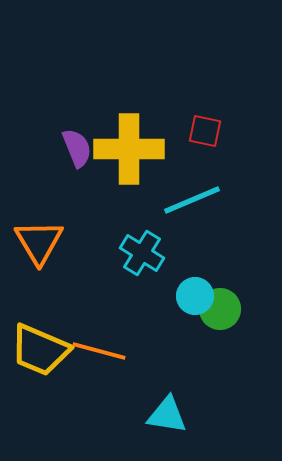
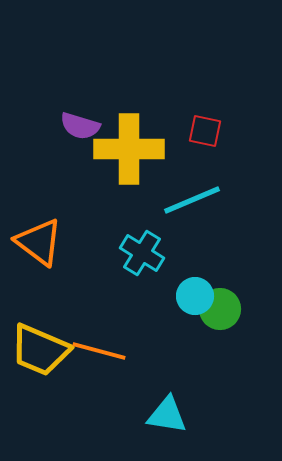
purple semicircle: moved 3 px right, 22 px up; rotated 129 degrees clockwise
orange triangle: rotated 22 degrees counterclockwise
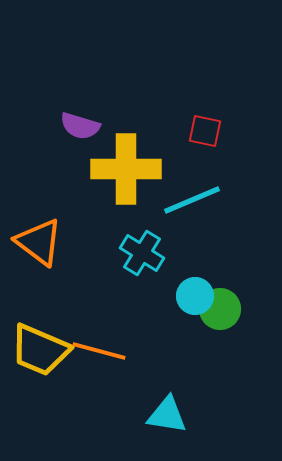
yellow cross: moved 3 px left, 20 px down
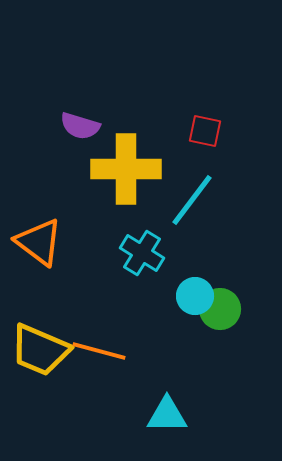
cyan line: rotated 30 degrees counterclockwise
cyan triangle: rotated 9 degrees counterclockwise
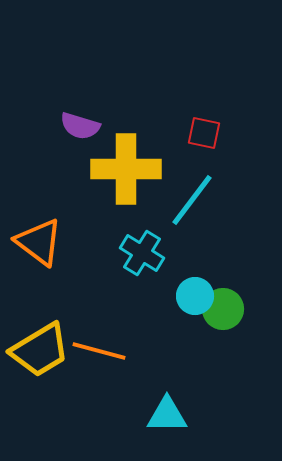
red square: moved 1 px left, 2 px down
green circle: moved 3 px right
yellow trapezoid: rotated 54 degrees counterclockwise
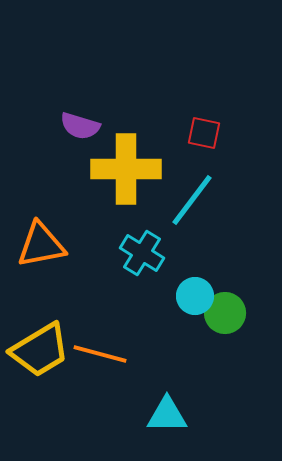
orange triangle: moved 2 px right, 3 px down; rotated 48 degrees counterclockwise
green circle: moved 2 px right, 4 px down
orange line: moved 1 px right, 3 px down
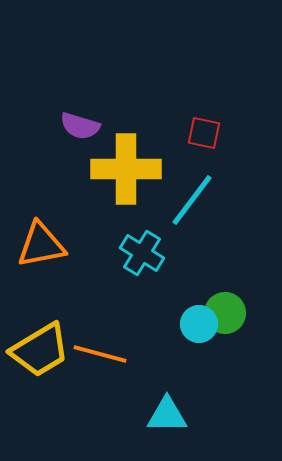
cyan circle: moved 4 px right, 28 px down
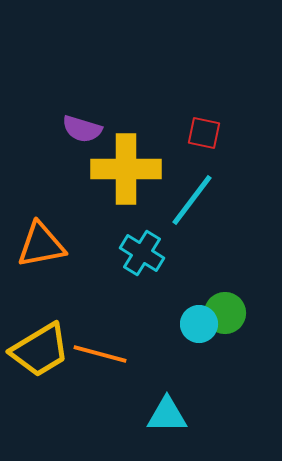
purple semicircle: moved 2 px right, 3 px down
